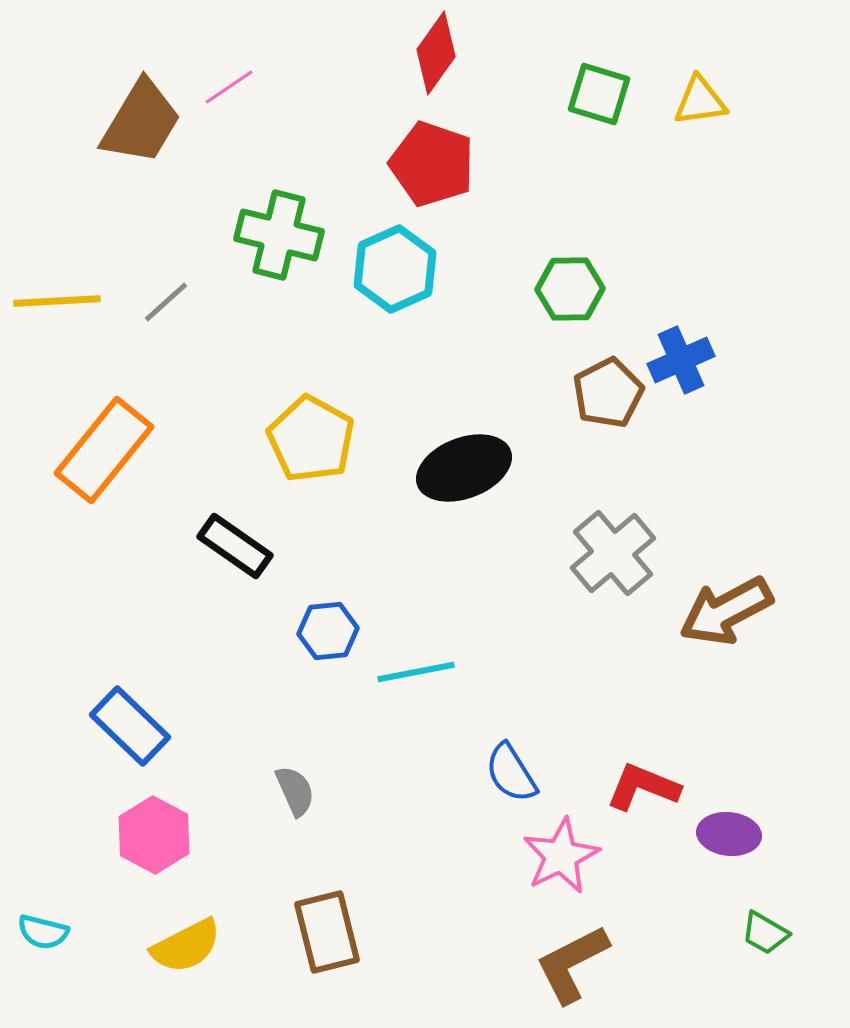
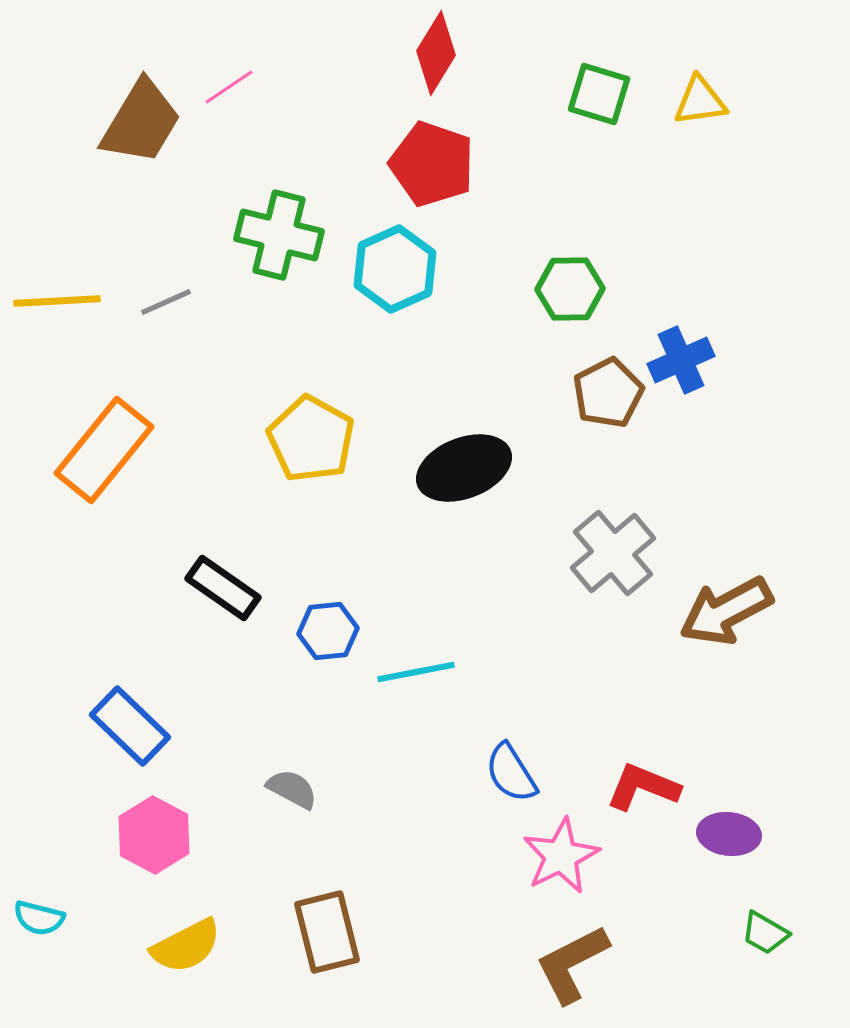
red diamond: rotated 4 degrees counterclockwise
gray line: rotated 18 degrees clockwise
black rectangle: moved 12 px left, 42 px down
gray semicircle: moved 3 px left, 2 px up; rotated 38 degrees counterclockwise
cyan semicircle: moved 4 px left, 14 px up
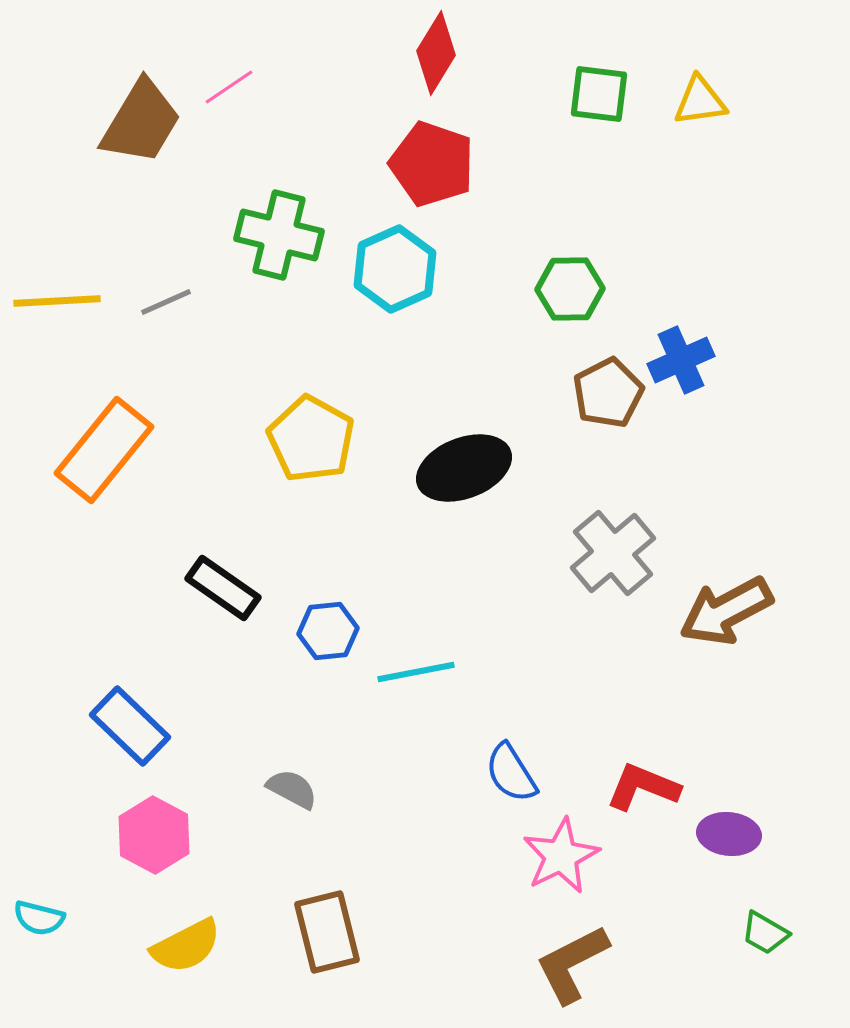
green square: rotated 10 degrees counterclockwise
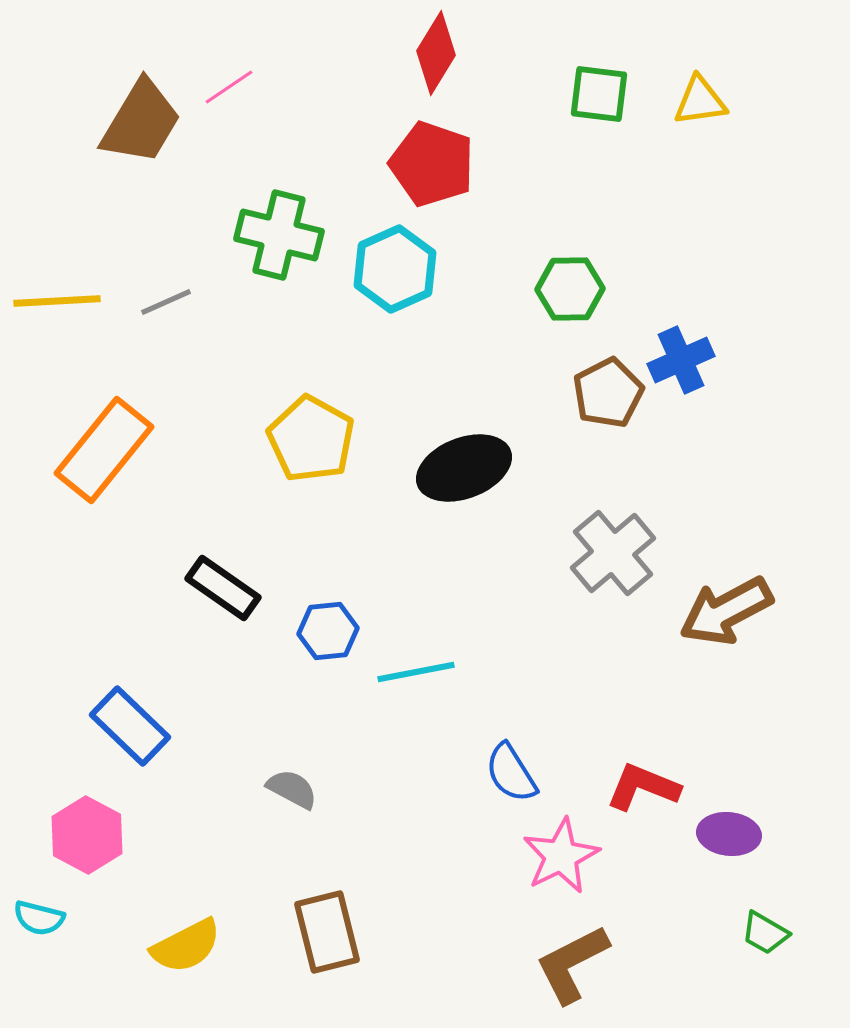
pink hexagon: moved 67 px left
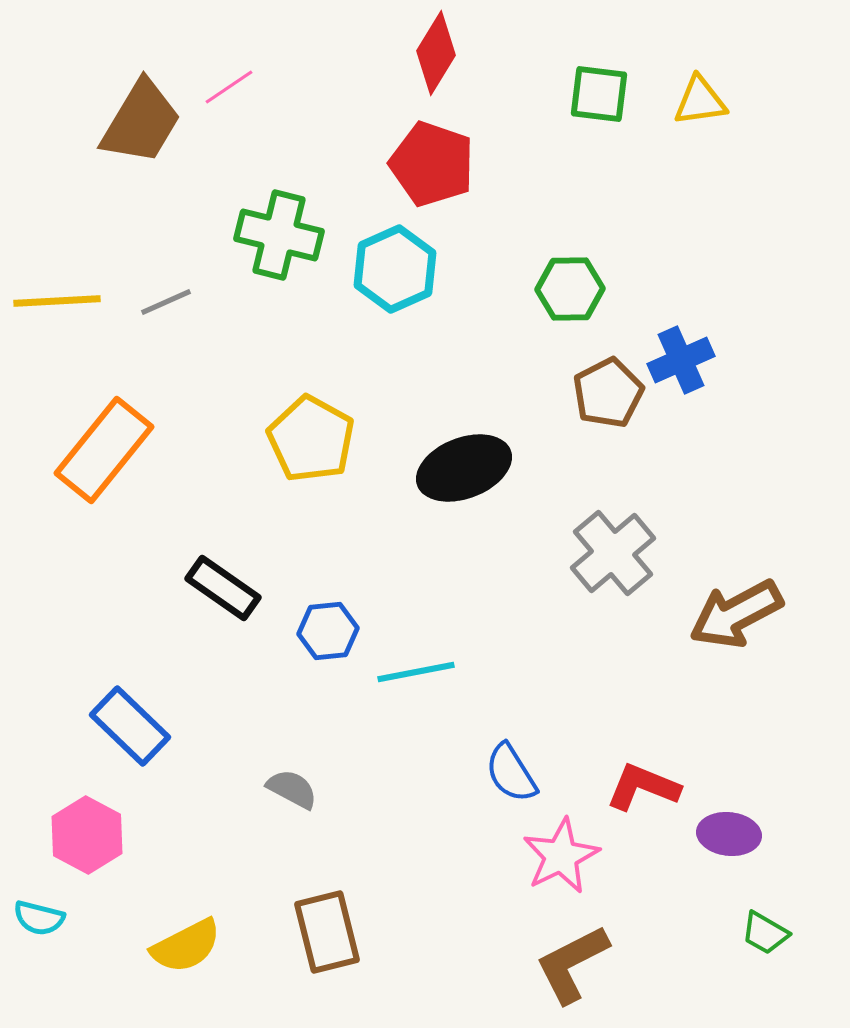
brown arrow: moved 10 px right, 3 px down
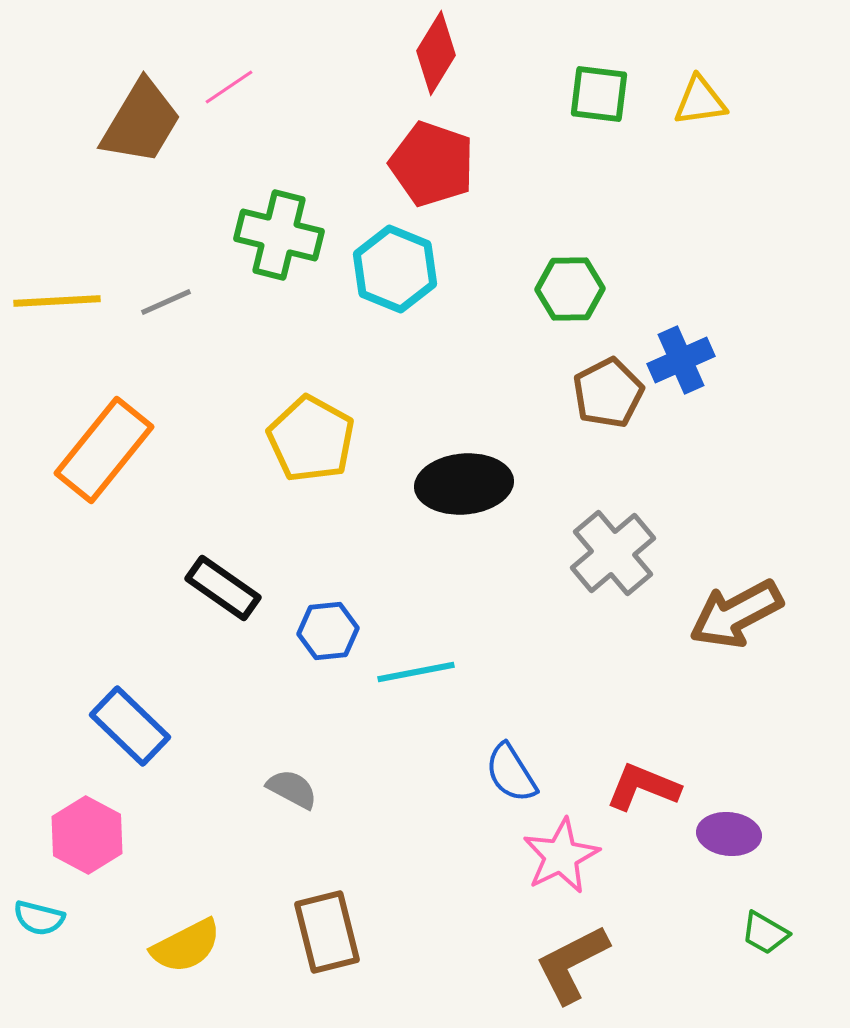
cyan hexagon: rotated 14 degrees counterclockwise
black ellipse: moved 16 px down; rotated 16 degrees clockwise
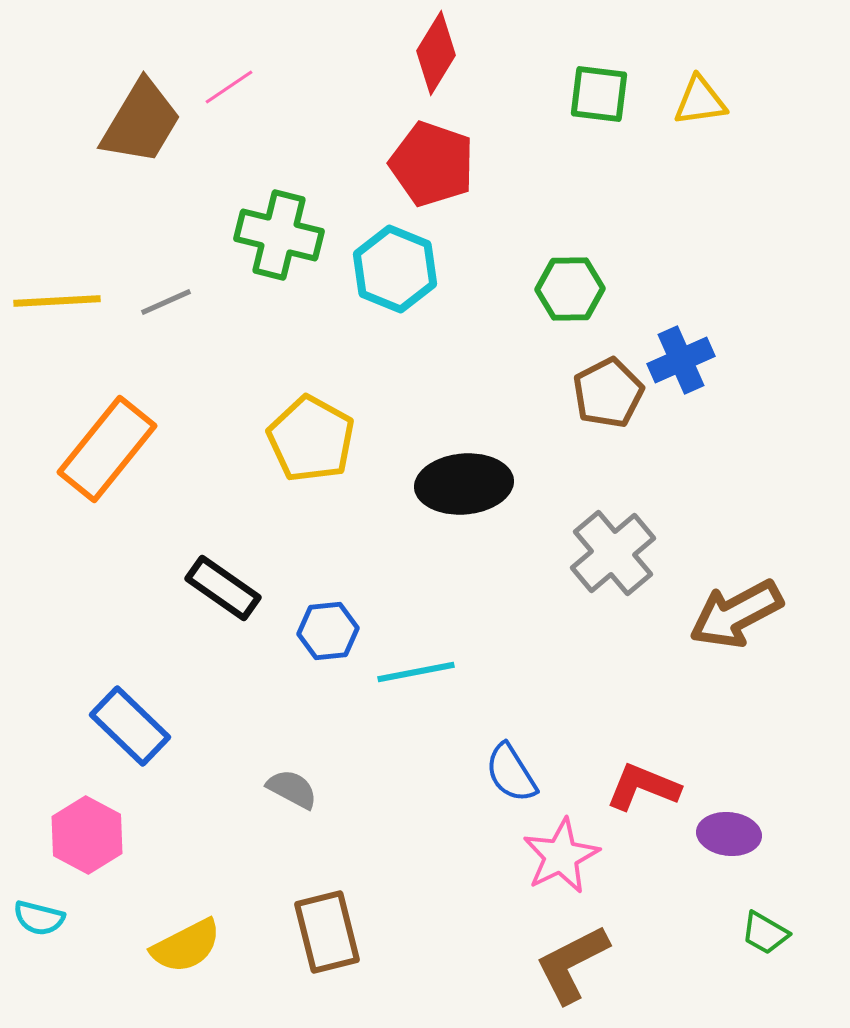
orange rectangle: moved 3 px right, 1 px up
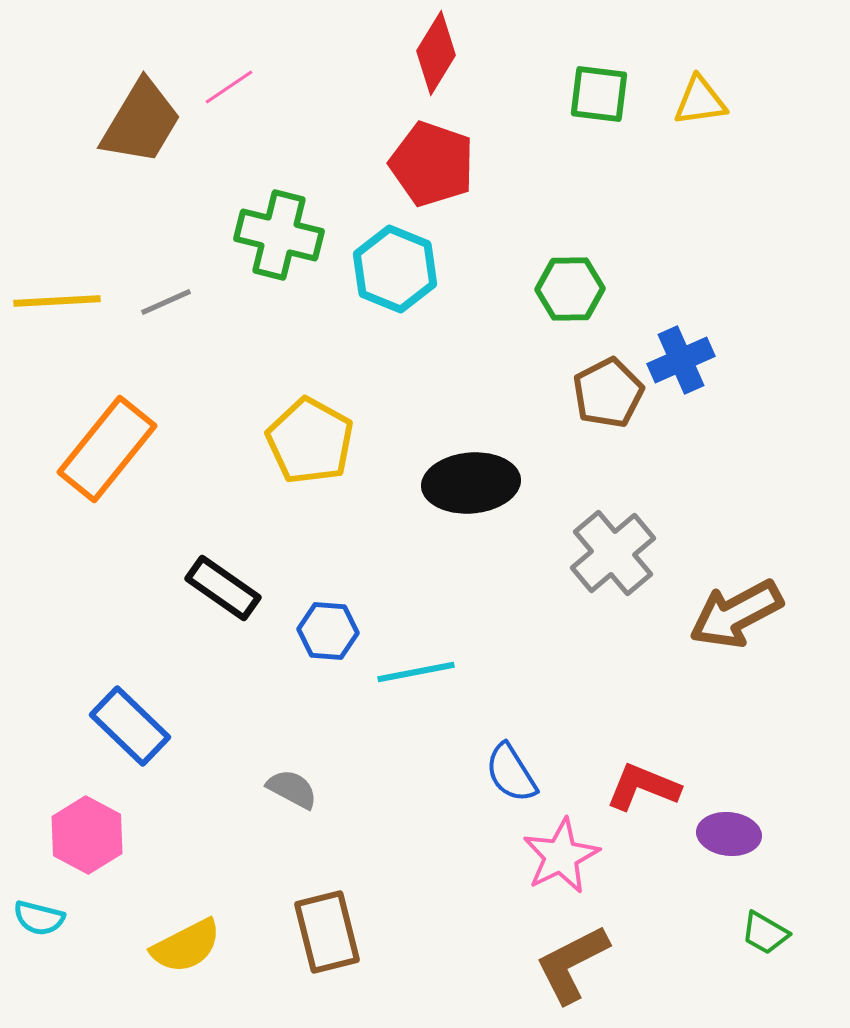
yellow pentagon: moved 1 px left, 2 px down
black ellipse: moved 7 px right, 1 px up
blue hexagon: rotated 10 degrees clockwise
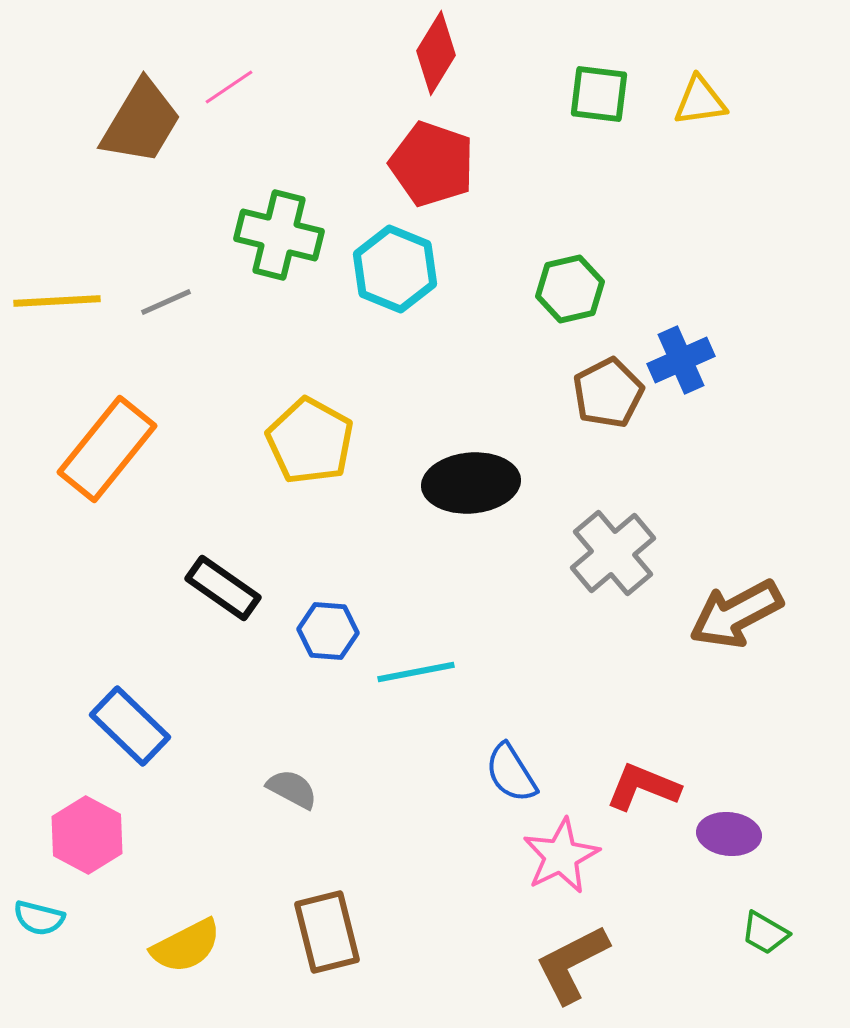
green hexagon: rotated 12 degrees counterclockwise
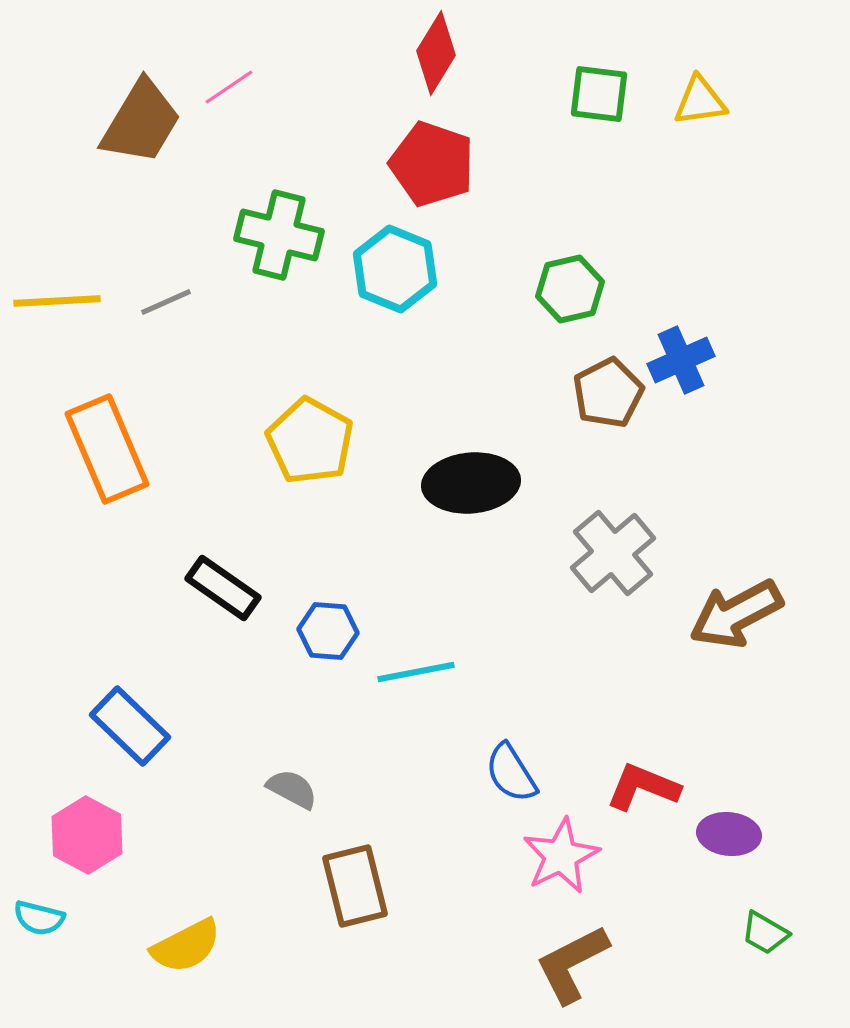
orange rectangle: rotated 62 degrees counterclockwise
brown rectangle: moved 28 px right, 46 px up
